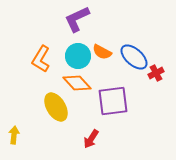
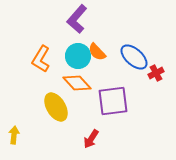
purple L-shape: rotated 24 degrees counterclockwise
orange semicircle: moved 5 px left; rotated 18 degrees clockwise
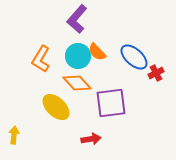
purple square: moved 2 px left, 2 px down
yellow ellipse: rotated 16 degrees counterclockwise
red arrow: rotated 132 degrees counterclockwise
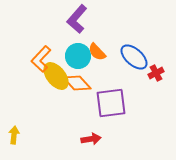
orange L-shape: rotated 12 degrees clockwise
yellow ellipse: moved 31 px up; rotated 8 degrees clockwise
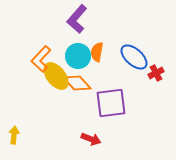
orange semicircle: rotated 54 degrees clockwise
red arrow: rotated 30 degrees clockwise
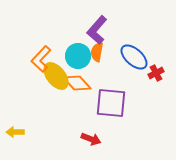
purple L-shape: moved 20 px right, 11 px down
purple square: rotated 12 degrees clockwise
yellow arrow: moved 1 px right, 3 px up; rotated 96 degrees counterclockwise
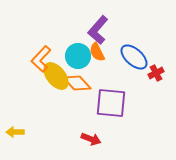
purple L-shape: moved 1 px right
orange semicircle: rotated 36 degrees counterclockwise
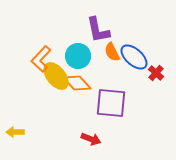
purple L-shape: rotated 52 degrees counterclockwise
orange semicircle: moved 15 px right
red cross: rotated 21 degrees counterclockwise
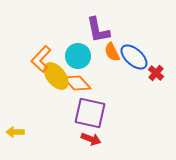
purple square: moved 21 px left, 10 px down; rotated 8 degrees clockwise
